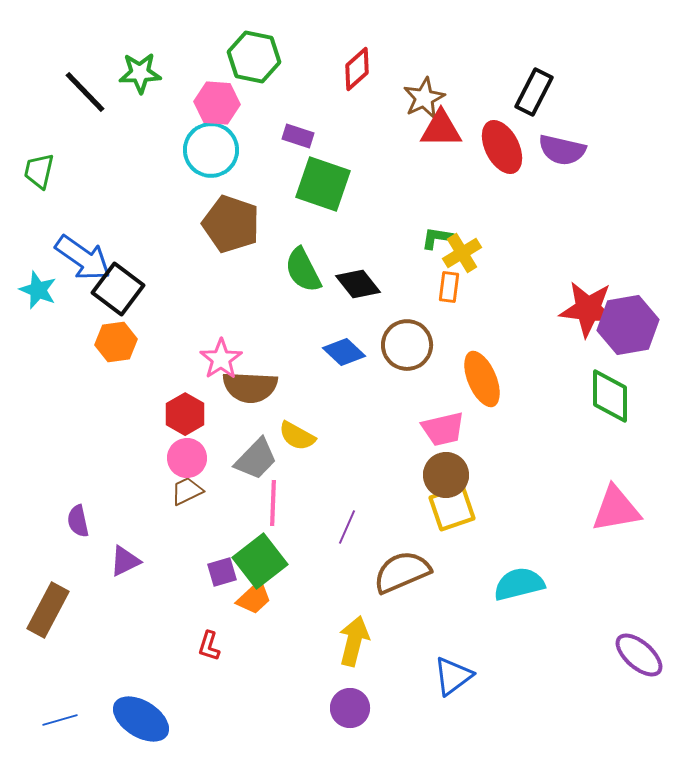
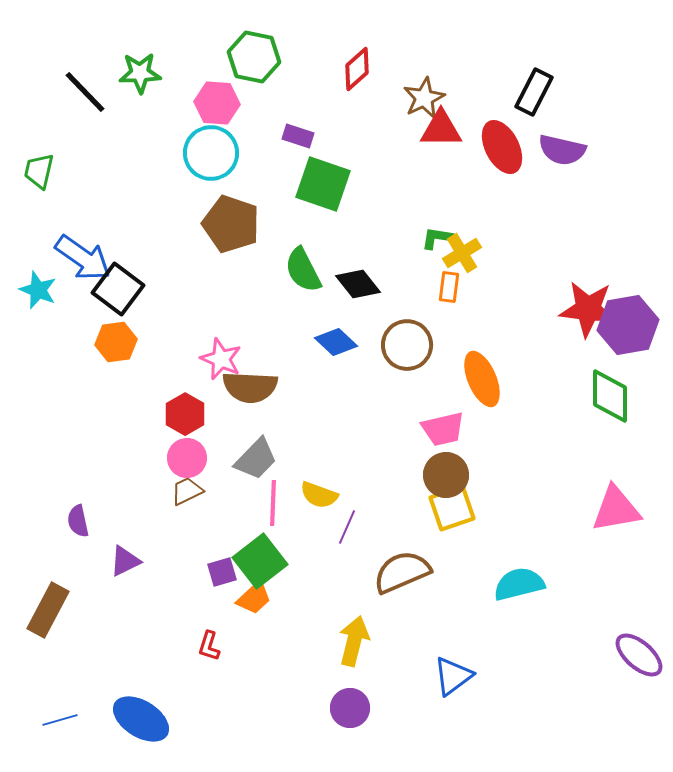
cyan circle at (211, 150): moved 3 px down
blue diamond at (344, 352): moved 8 px left, 10 px up
pink star at (221, 359): rotated 15 degrees counterclockwise
yellow semicircle at (297, 436): moved 22 px right, 59 px down; rotated 9 degrees counterclockwise
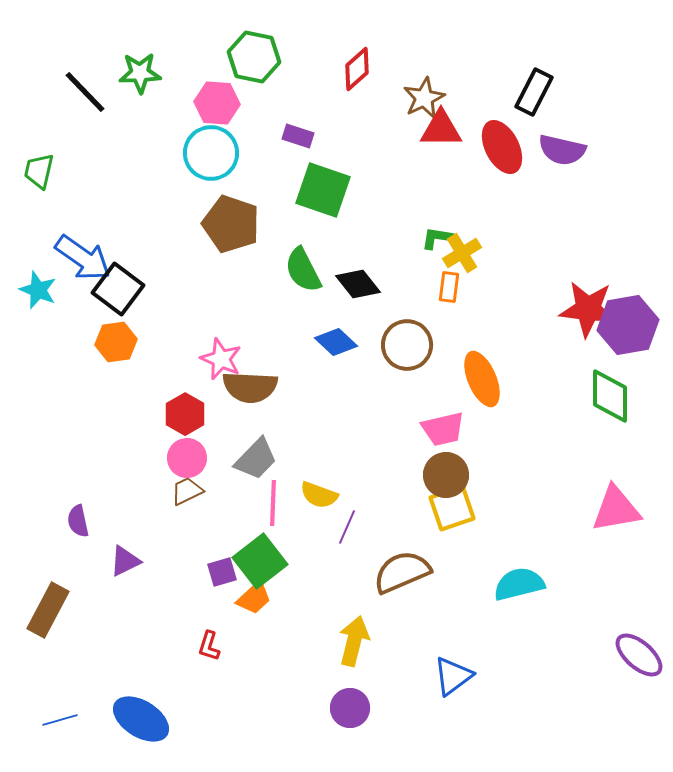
green square at (323, 184): moved 6 px down
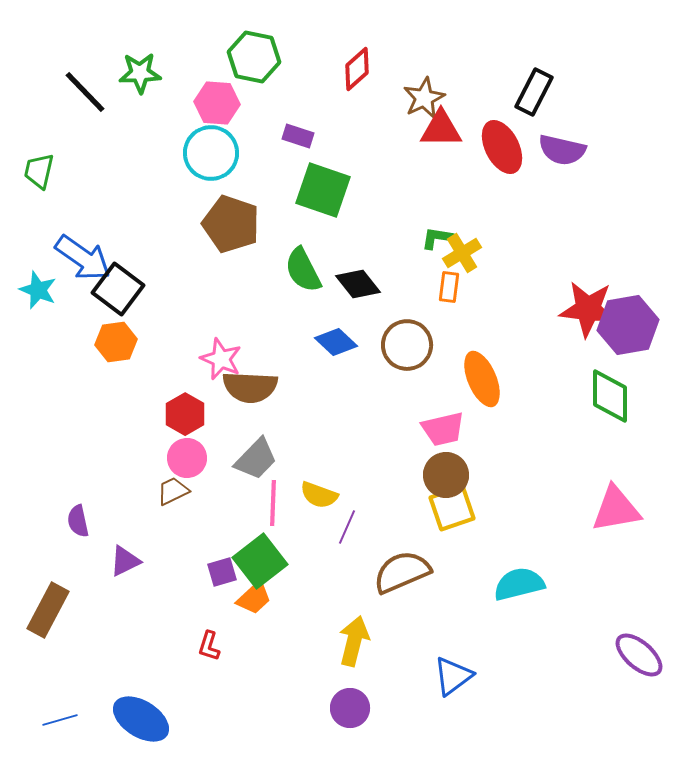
brown trapezoid at (187, 491): moved 14 px left
